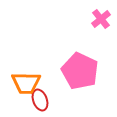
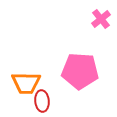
pink pentagon: rotated 21 degrees counterclockwise
red ellipse: moved 2 px right, 1 px down; rotated 15 degrees clockwise
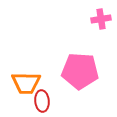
pink cross: rotated 30 degrees clockwise
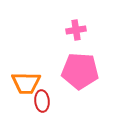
pink cross: moved 25 px left, 11 px down
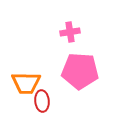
pink cross: moved 6 px left, 2 px down
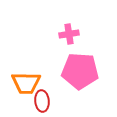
pink cross: moved 1 px left, 2 px down
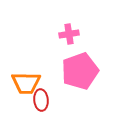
pink pentagon: rotated 24 degrees counterclockwise
red ellipse: moved 1 px left, 1 px up
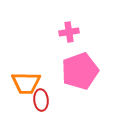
pink cross: moved 2 px up
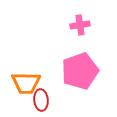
pink cross: moved 11 px right, 7 px up
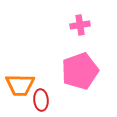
orange trapezoid: moved 6 px left, 2 px down
